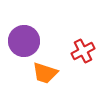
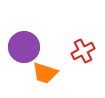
purple circle: moved 6 px down
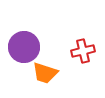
red cross: rotated 15 degrees clockwise
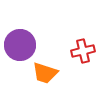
purple circle: moved 4 px left, 2 px up
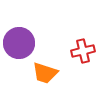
purple circle: moved 1 px left, 2 px up
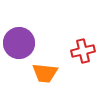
orange trapezoid: rotated 12 degrees counterclockwise
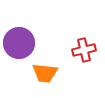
red cross: moved 1 px right, 1 px up
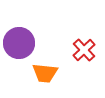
red cross: rotated 30 degrees counterclockwise
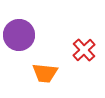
purple circle: moved 8 px up
